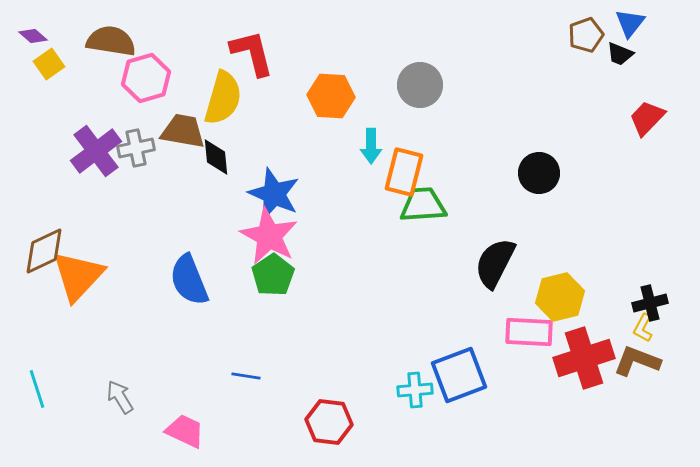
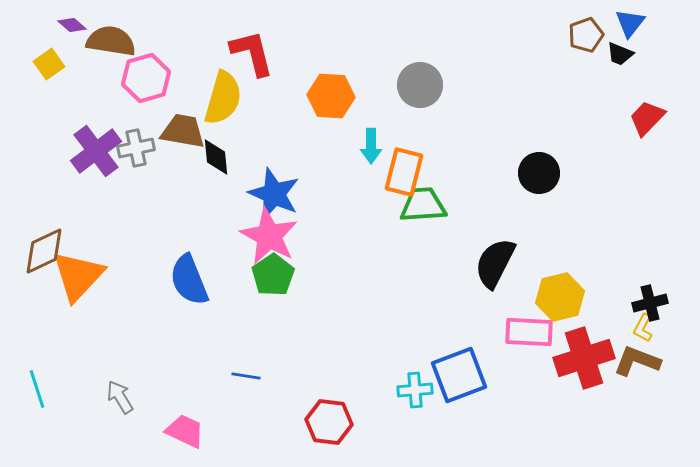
purple diamond: moved 39 px right, 11 px up
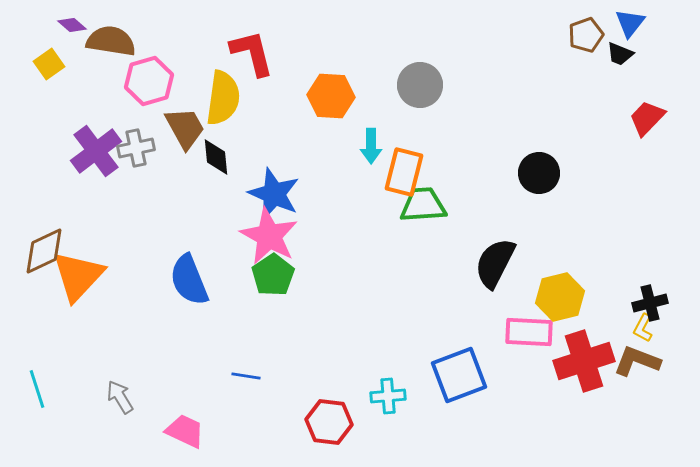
pink hexagon: moved 3 px right, 3 px down
yellow semicircle: rotated 8 degrees counterclockwise
brown trapezoid: moved 2 px right, 3 px up; rotated 51 degrees clockwise
red cross: moved 3 px down
cyan cross: moved 27 px left, 6 px down
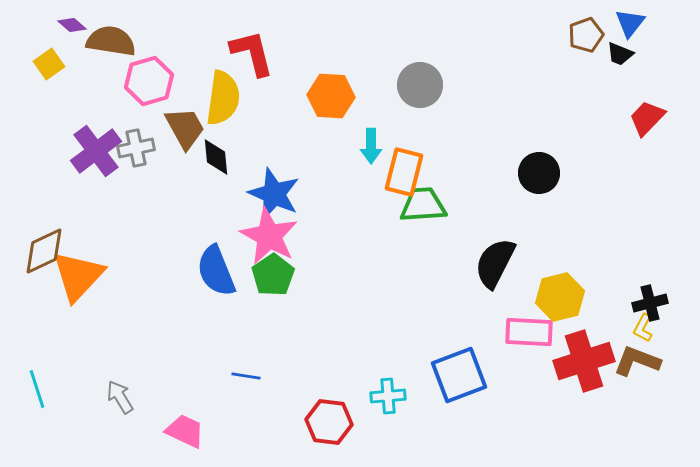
blue semicircle: moved 27 px right, 9 px up
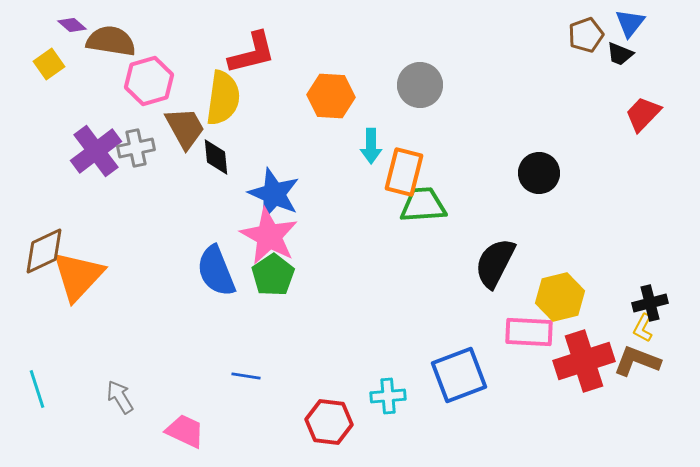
red L-shape: rotated 90 degrees clockwise
red trapezoid: moved 4 px left, 4 px up
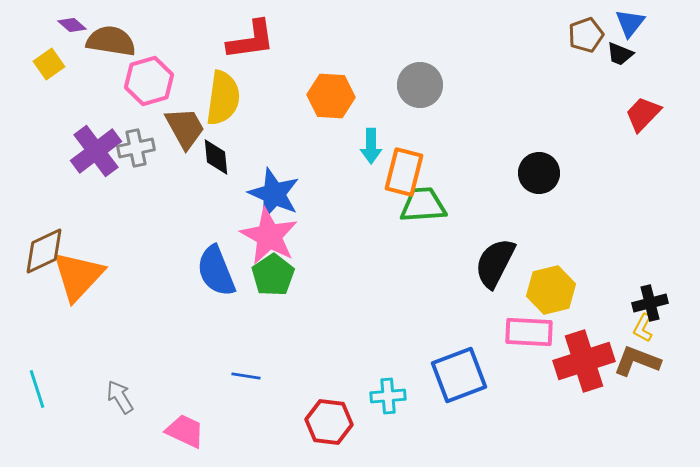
red L-shape: moved 1 px left, 13 px up; rotated 6 degrees clockwise
yellow hexagon: moved 9 px left, 7 px up
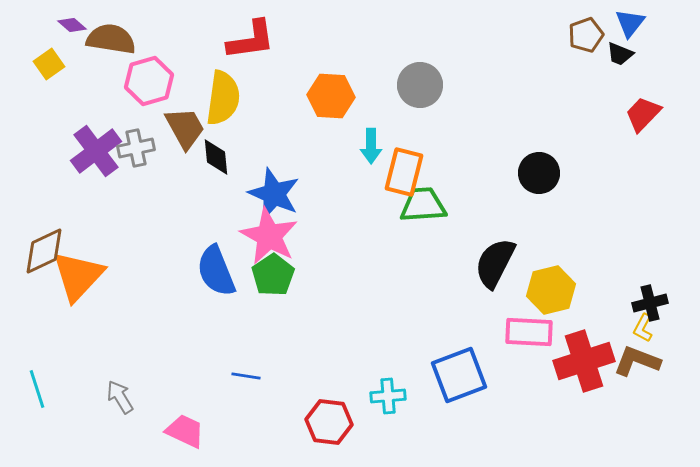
brown semicircle: moved 2 px up
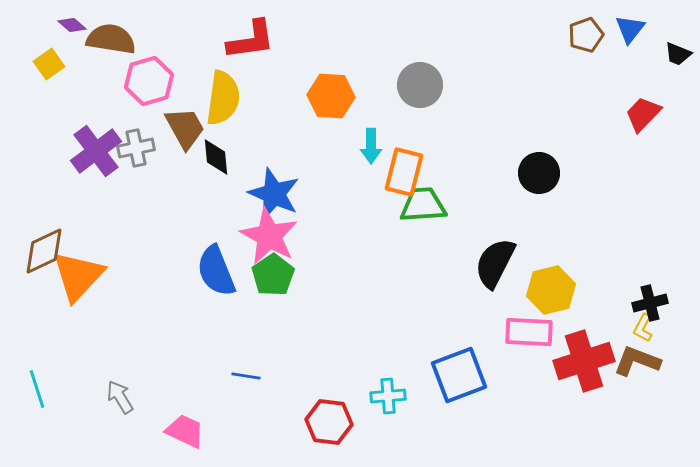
blue triangle: moved 6 px down
black trapezoid: moved 58 px right
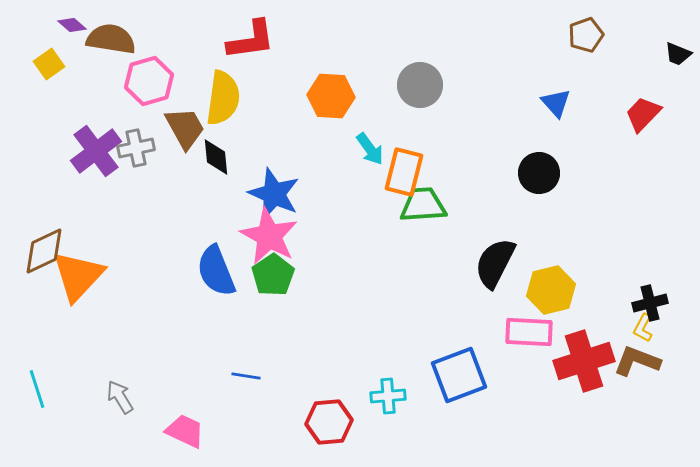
blue triangle: moved 74 px left, 74 px down; rotated 20 degrees counterclockwise
cyan arrow: moved 1 px left, 3 px down; rotated 36 degrees counterclockwise
red hexagon: rotated 12 degrees counterclockwise
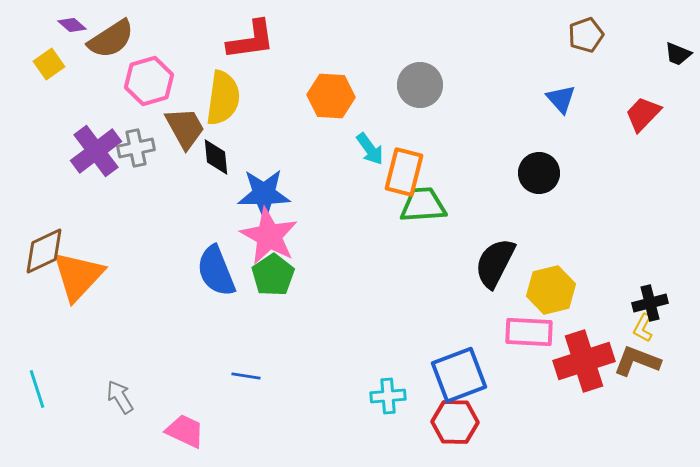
brown semicircle: rotated 138 degrees clockwise
blue triangle: moved 5 px right, 4 px up
blue star: moved 10 px left; rotated 24 degrees counterclockwise
red hexagon: moved 126 px right; rotated 6 degrees clockwise
